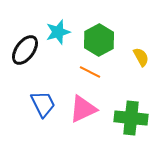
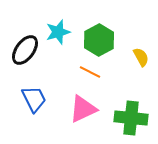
blue trapezoid: moved 9 px left, 5 px up
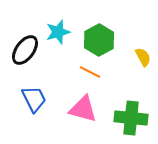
yellow semicircle: moved 2 px right
pink triangle: rotated 40 degrees clockwise
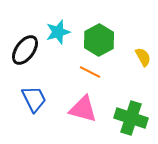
green cross: rotated 12 degrees clockwise
